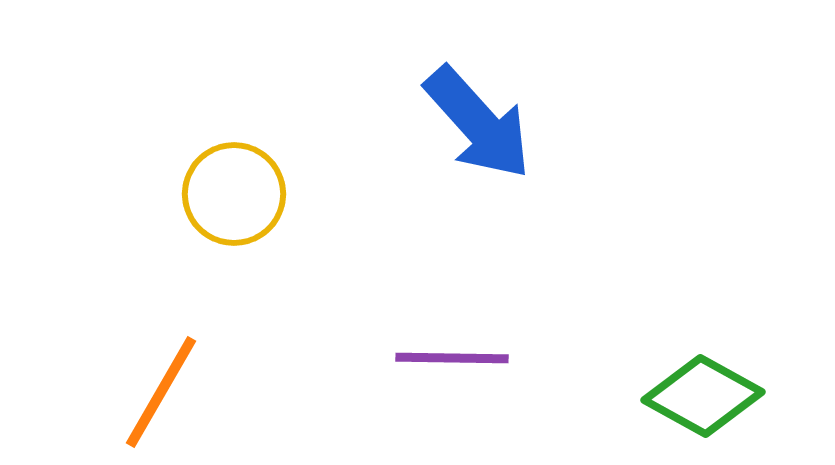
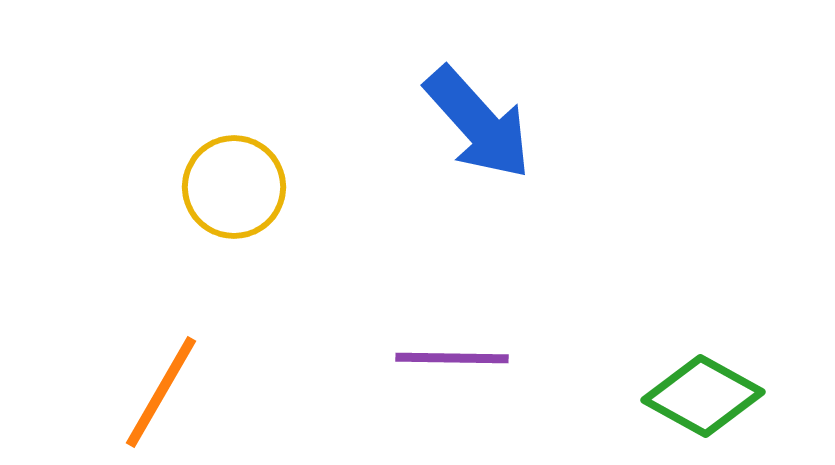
yellow circle: moved 7 px up
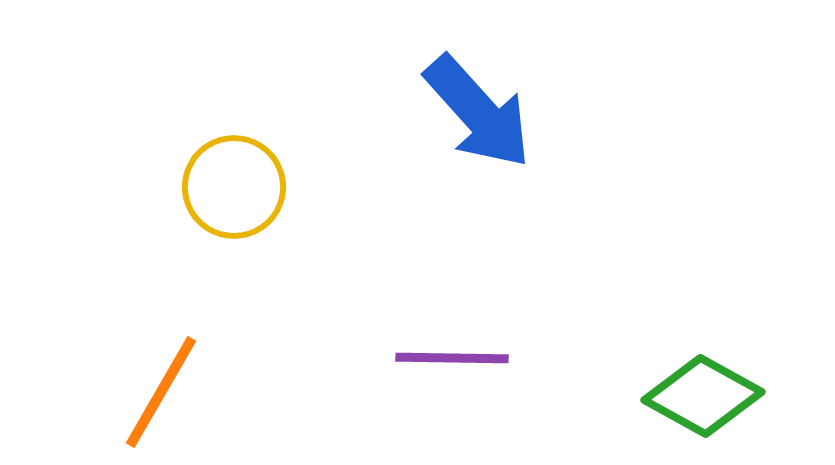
blue arrow: moved 11 px up
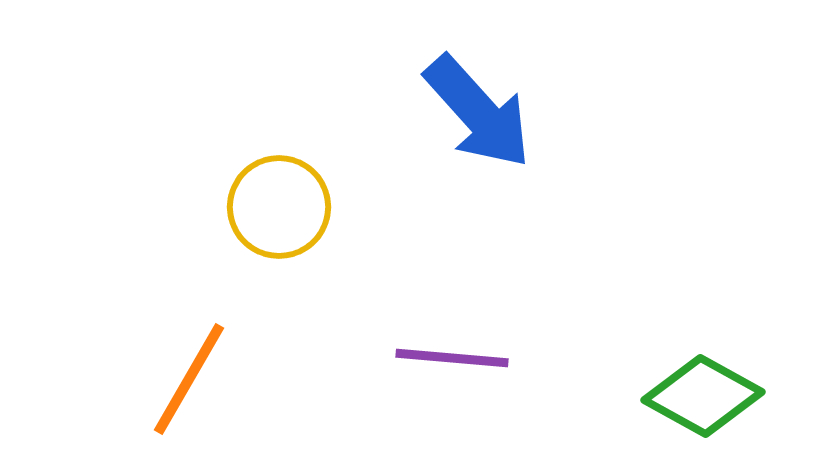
yellow circle: moved 45 px right, 20 px down
purple line: rotated 4 degrees clockwise
orange line: moved 28 px right, 13 px up
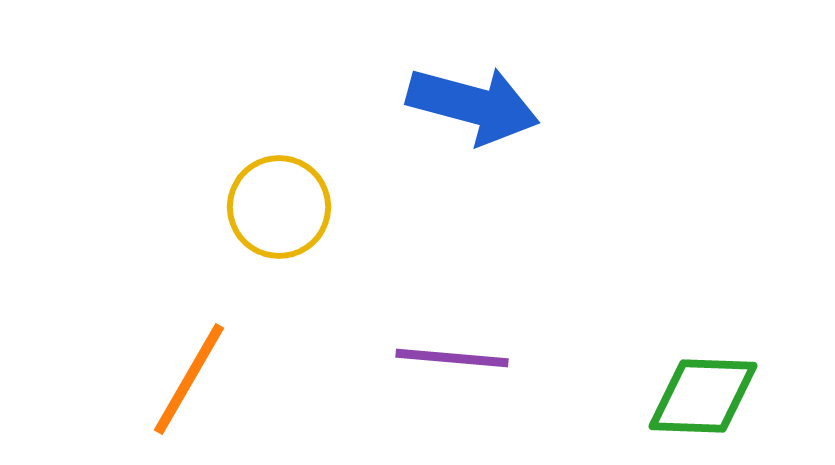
blue arrow: moved 5 px left, 7 px up; rotated 33 degrees counterclockwise
green diamond: rotated 27 degrees counterclockwise
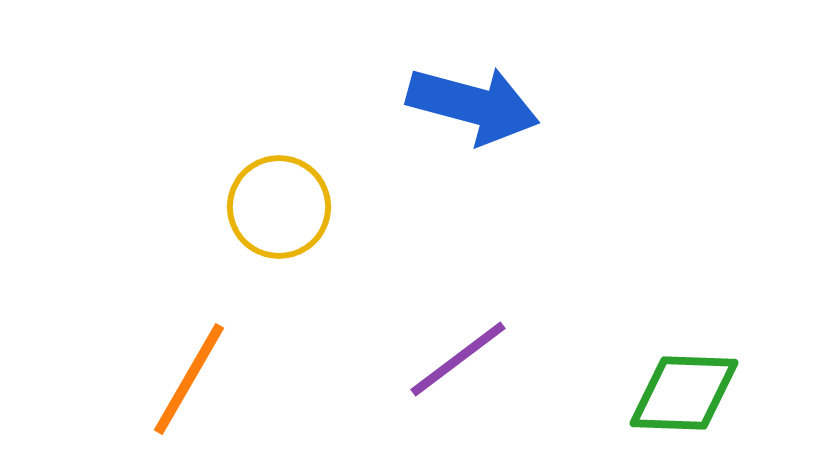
purple line: moved 6 px right, 1 px down; rotated 42 degrees counterclockwise
green diamond: moved 19 px left, 3 px up
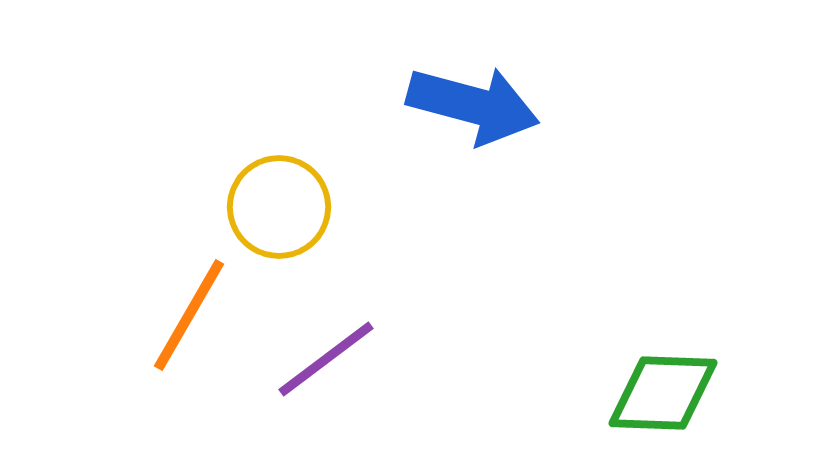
purple line: moved 132 px left
orange line: moved 64 px up
green diamond: moved 21 px left
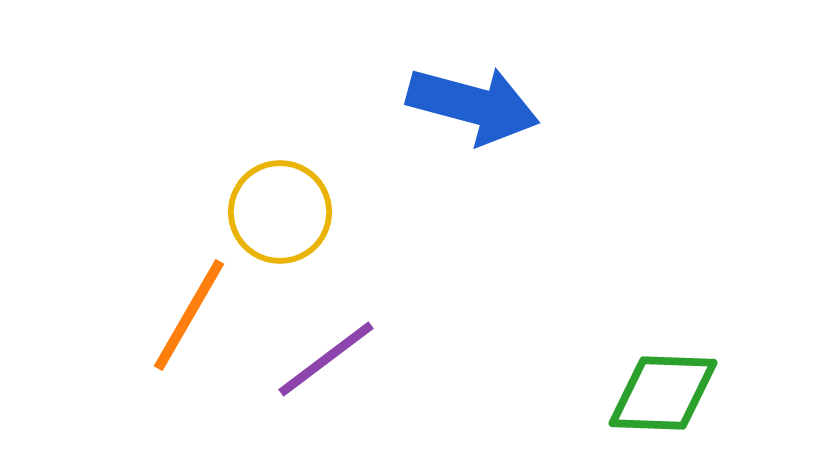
yellow circle: moved 1 px right, 5 px down
